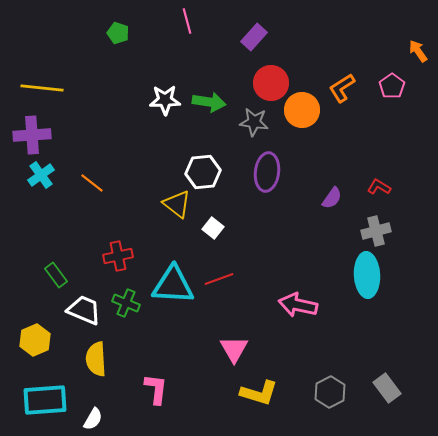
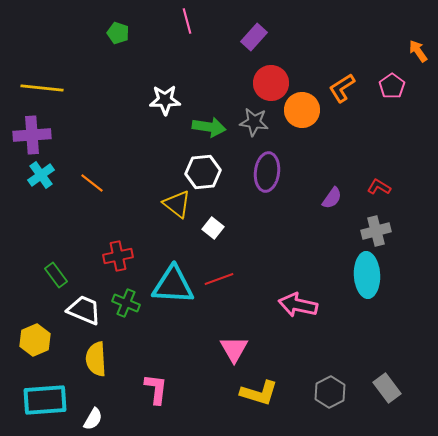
green arrow: moved 25 px down
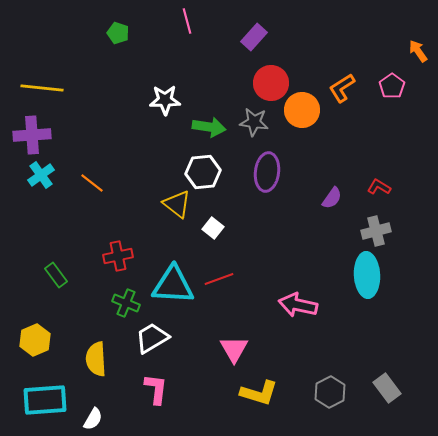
white trapezoid: moved 68 px right, 28 px down; rotated 54 degrees counterclockwise
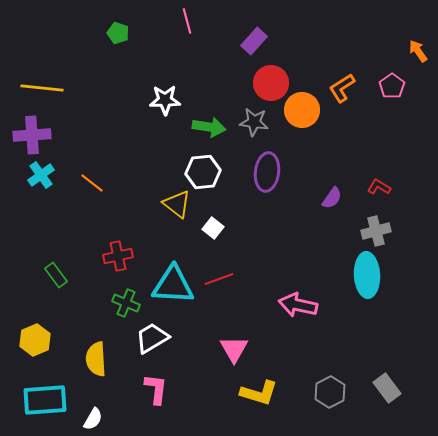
purple rectangle: moved 4 px down
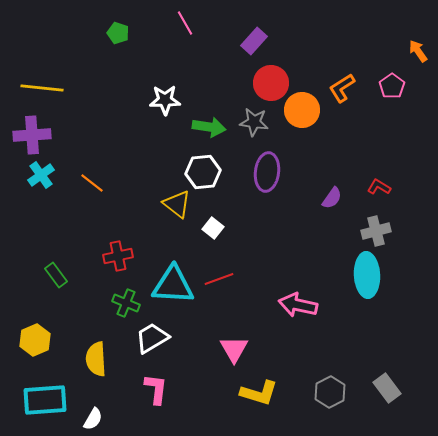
pink line: moved 2 px left, 2 px down; rotated 15 degrees counterclockwise
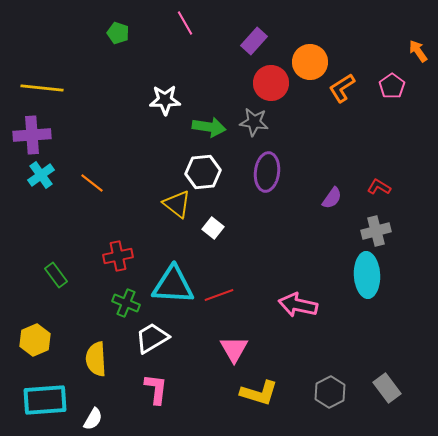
orange circle: moved 8 px right, 48 px up
red line: moved 16 px down
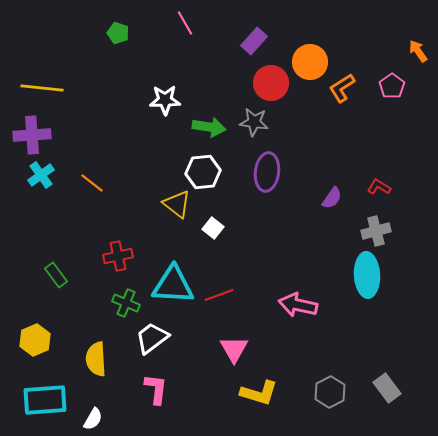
white trapezoid: rotated 6 degrees counterclockwise
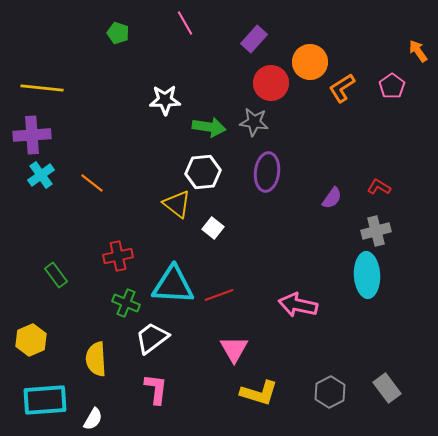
purple rectangle: moved 2 px up
yellow hexagon: moved 4 px left
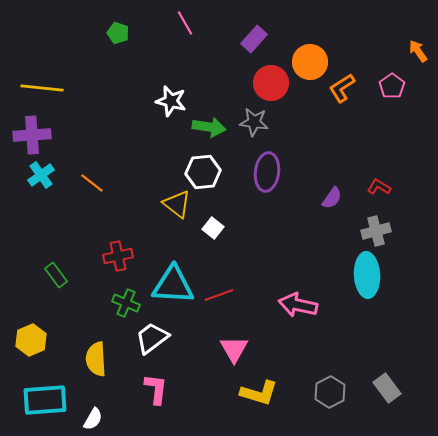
white star: moved 6 px right, 1 px down; rotated 16 degrees clockwise
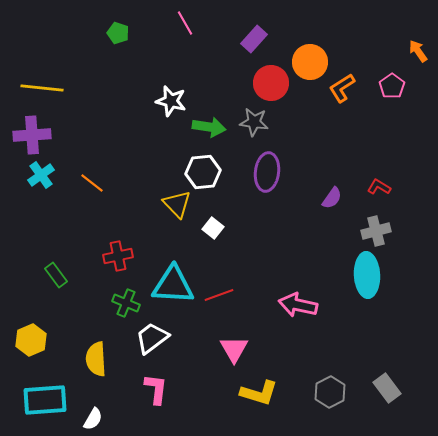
yellow triangle: rotated 8 degrees clockwise
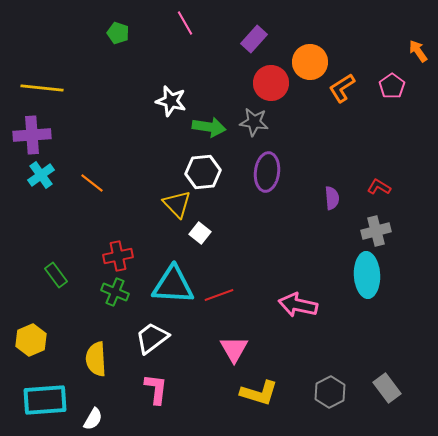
purple semicircle: rotated 40 degrees counterclockwise
white square: moved 13 px left, 5 px down
green cross: moved 11 px left, 11 px up
